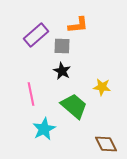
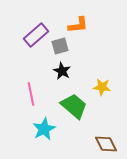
gray square: moved 2 px left; rotated 18 degrees counterclockwise
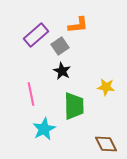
gray square: rotated 18 degrees counterclockwise
yellow star: moved 4 px right
green trapezoid: rotated 48 degrees clockwise
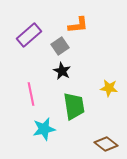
purple rectangle: moved 7 px left
yellow star: moved 3 px right, 1 px down
green trapezoid: rotated 8 degrees counterclockwise
cyan star: rotated 15 degrees clockwise
brown diamond: rotated 25 degrees counterclockwise
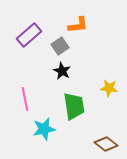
pink line: moved 6 px left, 5 px down
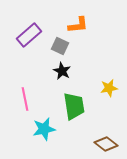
gray square: rotated 30 degrees counterclockwise
yellow star: rotated 18 degrees counterclockwise
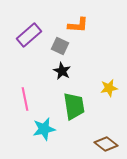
orange L-shape: rotated 10 degrees clockwise
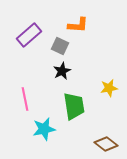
black star: rotated 18 degrees clockwise
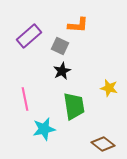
purple rectangle: moved 1 px down
yellow star: rotated 24 degrees clockwise
brown diamond: moved 3 px left
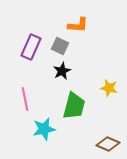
purple rectangle: moved 2 px right, 11 px down; rotated 25 degrees counterclockwise
green trapezoid: rotated 24 degrees clockwise
brown diamond: moved 5 px right; rotated 15 degrees counterclockwise
